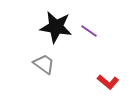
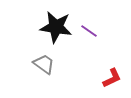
red L-shape: moved 4 px right, 4 px up; rotated 65 degrees counterclockwise
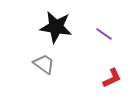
purple line: moved 15 px right, 3 px down
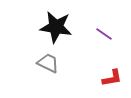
gray trapezoid: moved 4 px right, 1 px up; rotated 10 degrees counterclockwise
red L-shape: rotated 15 degrees clockwise
